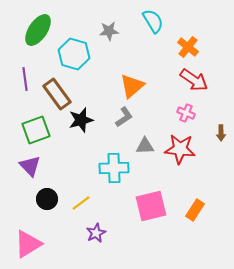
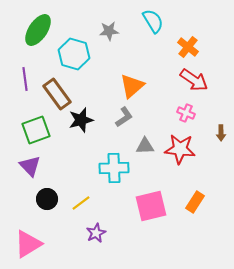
orange rectangle: moved 8 px up
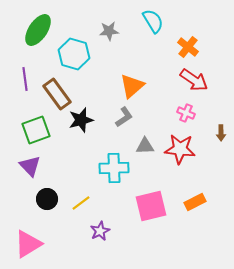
orange rectangle: rotated 30 degrees clockwise
purple star: moved 4 px right, 2 px up
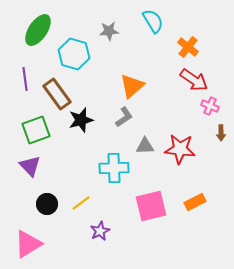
pink cross: moved 24 px right, 7 px up
black circle: moved 5 px down
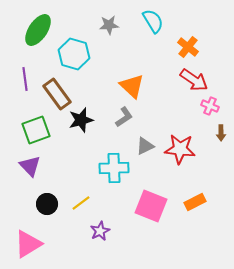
gray star: moved 6 px up
orange triangle: rotated 36 degrees counterclockwise
gray triangle: rotated 24 degrees counterclockwise
pink square: rotated 36 degrees clockwise
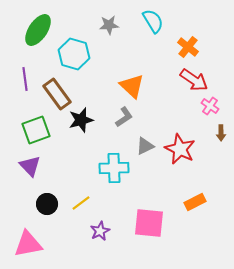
pink cross: rotated 12 degrees clockwise
red star: rotated 20 degrees clockwise
pink square: moved 2 px left, 17 px down; rotated 16 degrees counterclockwise
pink triangle: rotated 20 degrees clockwise
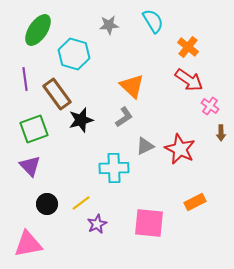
red arrow: moved 5 px left
green square: moved 2 px left, 1 px up
purple star: moved 3 px left, 7 px up
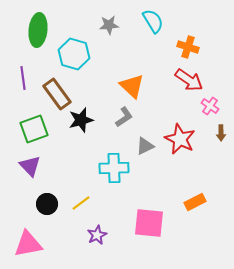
green ellipse: rotated 28 degrees counterclockwise
orange cross: rotated 20 degrees counterclockwise
purple line: moved 2 px left, 1 px up
red star: moved 10 px up
purple star: moved 11 px down
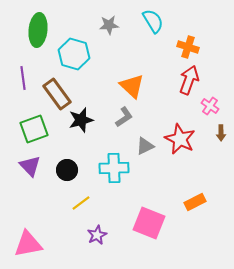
red arrow: rotated 104 degrees counterclockwise
black circle: moved 20 px right, 34 px up
pink square: rotated 16 degrees clockwise
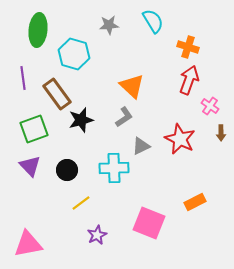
gray triangle: moved 4 px left
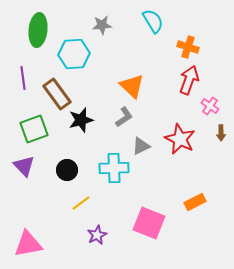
gray star: moved 7 px left
cyan hexagon: rotated 20 degrees counterclockwise
purple triangle: moved 6 px left
